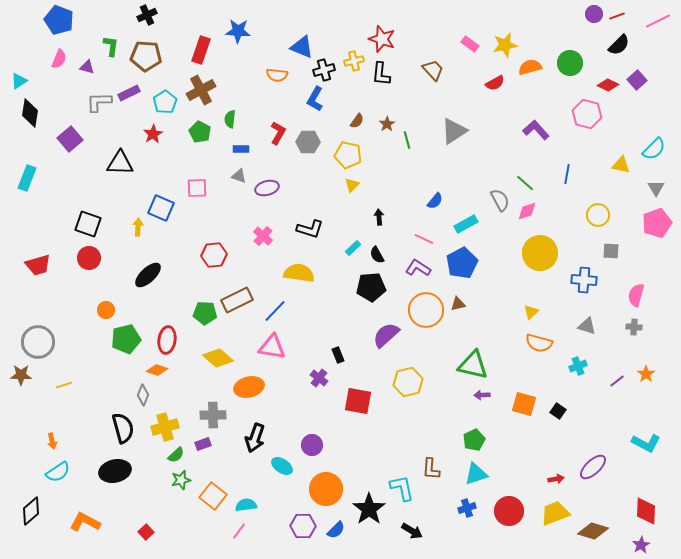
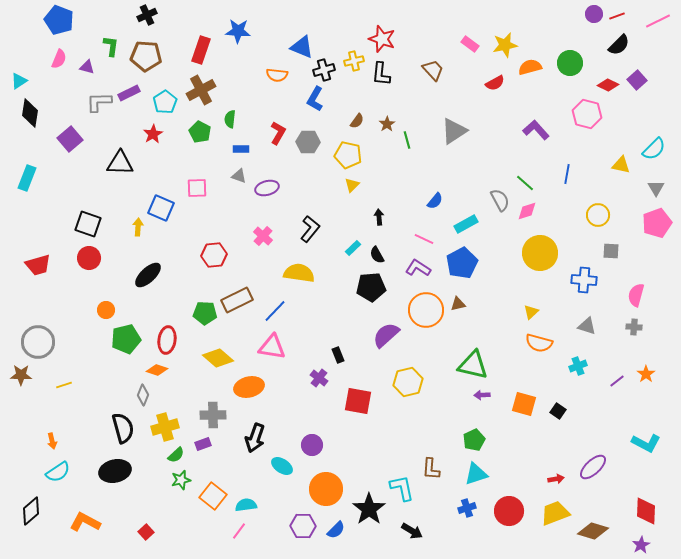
black L-shape at (310, 229): rotated 68 degrees counterclockwise
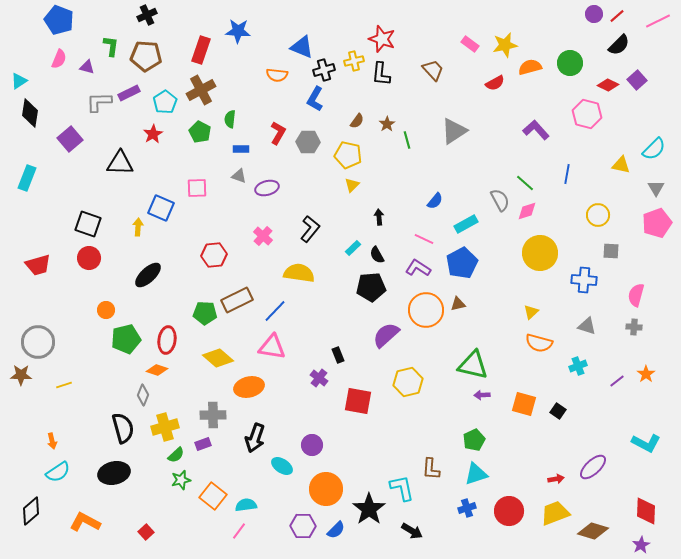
red line at (617, 16): rotated 21 degrees counterclockwise
black ellipse at (115, 471): moved 1 px left, 2 px down
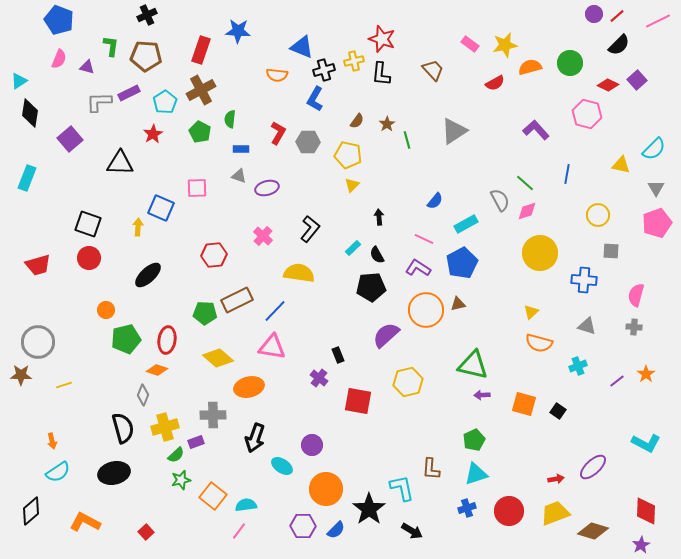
purple rectangle at (203, 444): moved 7 px left, 2 px up
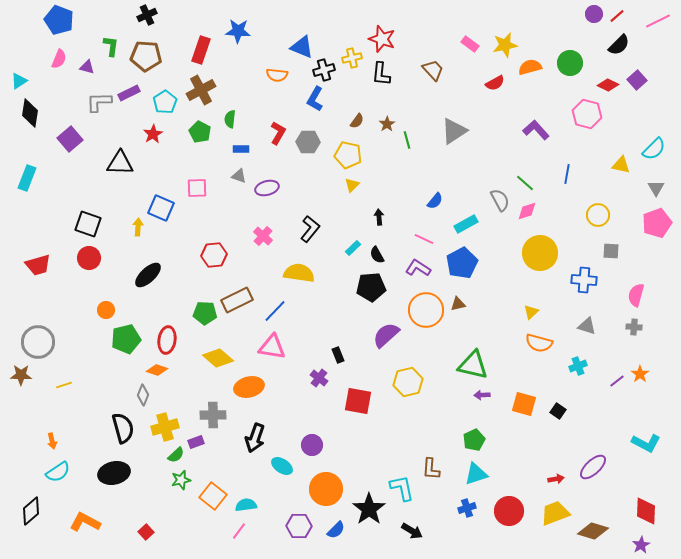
yellow cross at (354, 61): moved 2 px left, 3 px up
orange star at (646, 374): moved 6 px left
purple hexagon at (303, 526): moved 4 px left
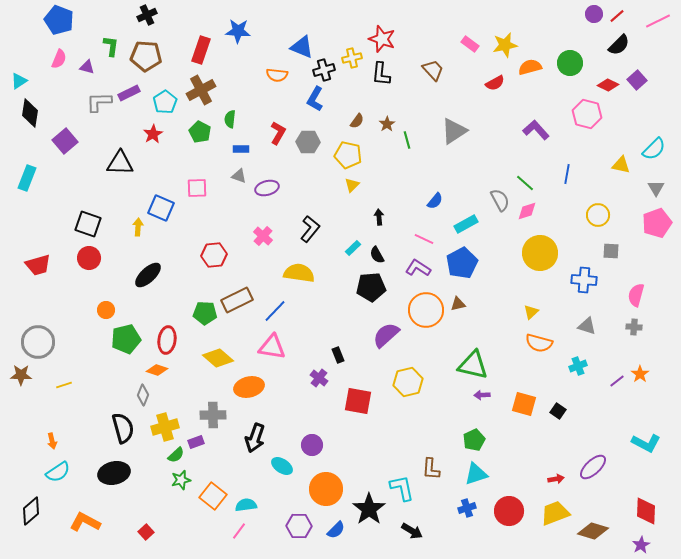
purple square at (70, 139): moved 5 px left, 2 px down
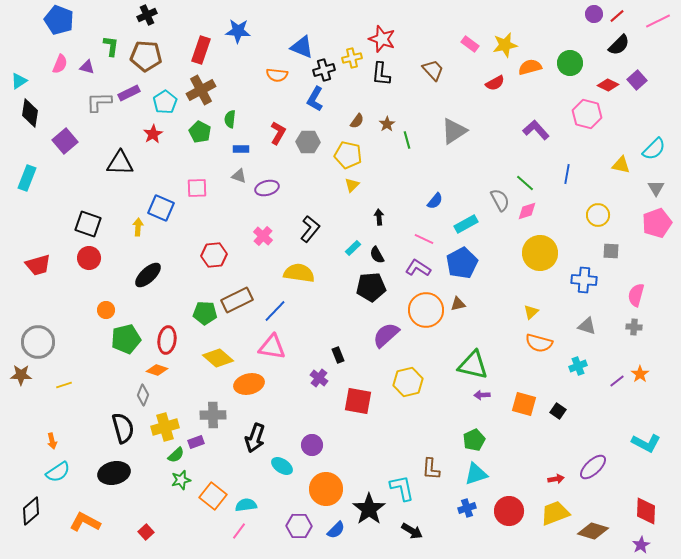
pink semicircle at (59, 59): moved 1 px right, 5 px down
orange ellipse at (249, 387): moved 3 px up
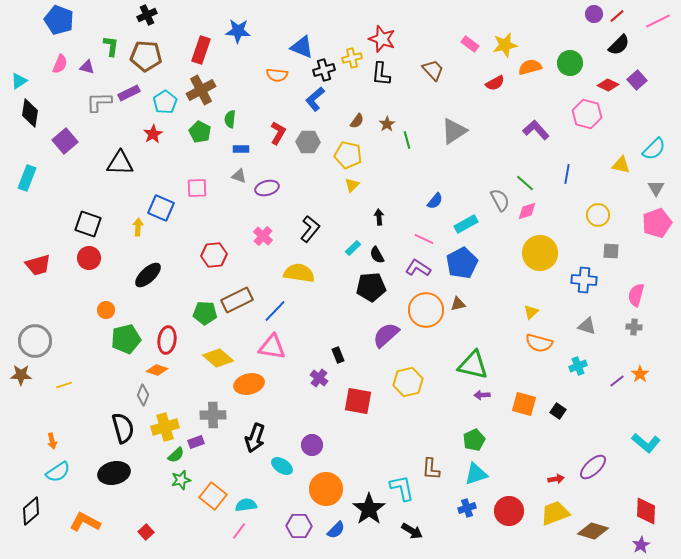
blue L-shape at (315, 99): rotated 20 degrees clockwise
gray circle at (38, 342): moved 3 px left, 1 px up
cyan L-shape at (646, 443): rotated 12 degrees clockwise
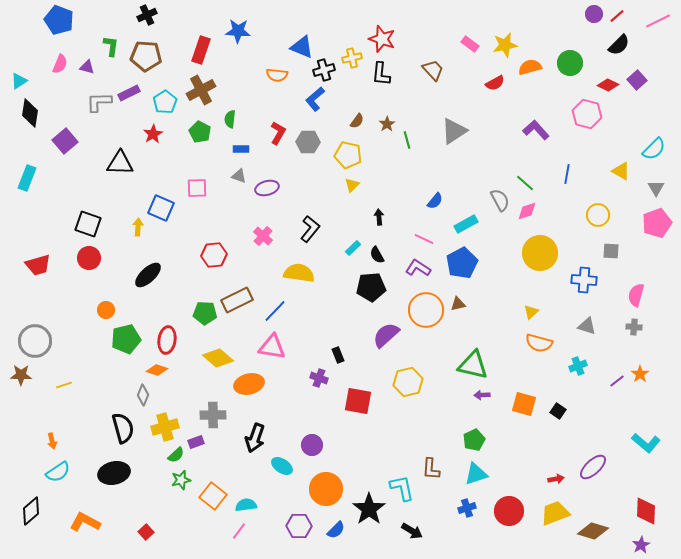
yellow triangle at (621, 165): moved 6 px down; rotated 18 degrees clockwise
purple cross at (319, 378): rotated 18 degrees counterclockwise
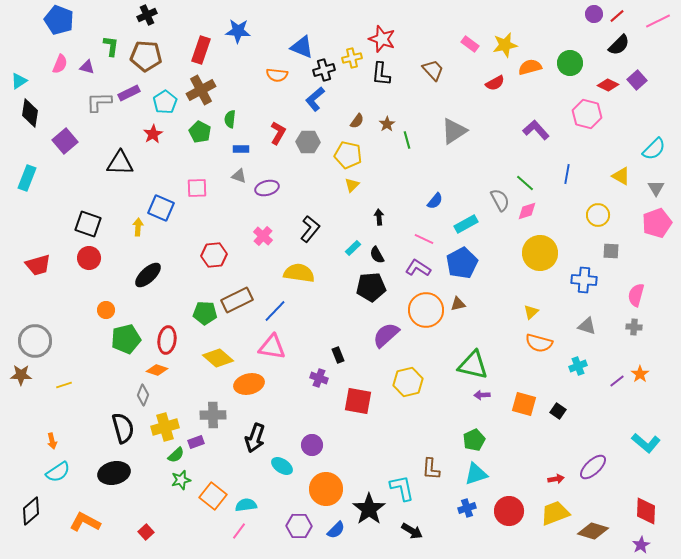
yellow triangle at (621, 171): moved 5 px down
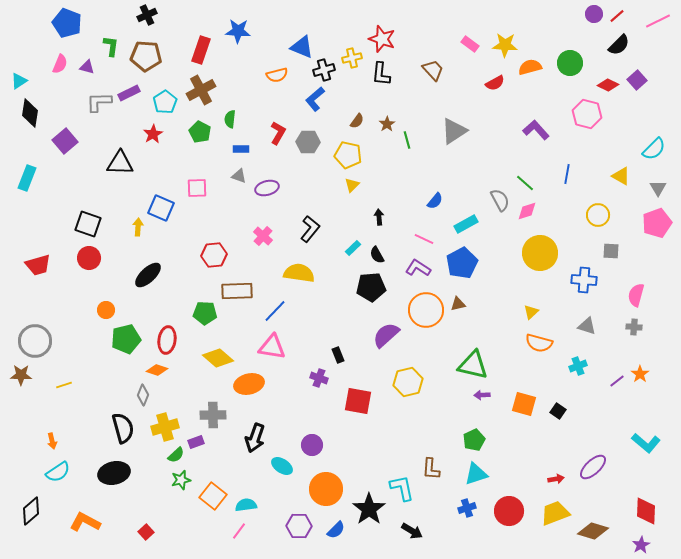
blue pentagon at (59, 20): moved 8 px right, 3 px down
yellow star at (505, 45): rotated 15 degrees clockwise
orange semicircle at (277, 75): rotated 20 degrees counterclockwise
gray triangle at (656, 188): moved 2 px right
brown rectangle at (237, 300): moved 9 px up; rotated 24 degrees clockwise
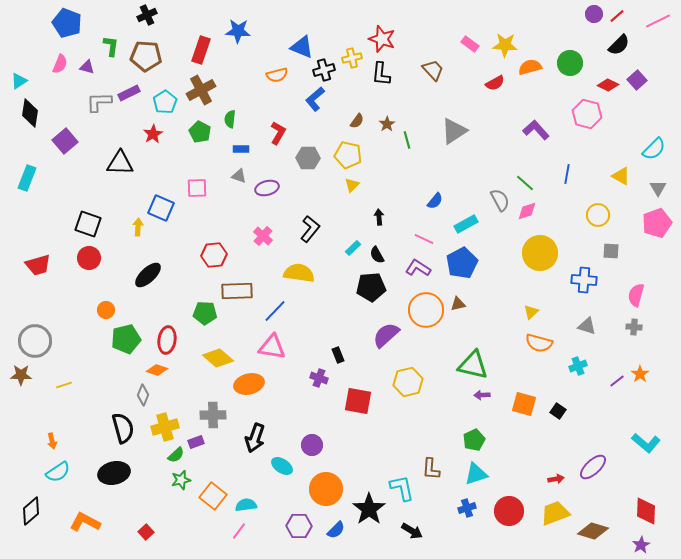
gray hexagon at (308, 142): moved 16 px down
